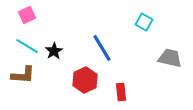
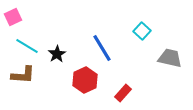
pink square: moved 14 px left, 2 px down
cyan square: moved 2 px left, 9 px down; rotated 12 degrees clockwise
black star: moved 3 px right, 3 px down
red rectangle: moved 2 px right, 1 px down; rotated 48 degrees clockwise
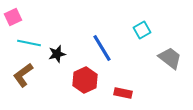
cyan square: moved 1 px up; rotated 18 degrees clockwise
cyan line: moved 2 px right, 3 px up; rotated 20 degrees counterclockwise
black star: rotated 18 degrees clockwise
gray trapezoid: rotated 25 degrees clockwise
brown L-shape: rotated 140 degrees clockwise
red rectangle: rotated 60 degrees clockwise
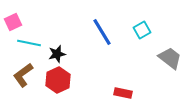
pink square: moved 5 px down
blue line: moved 16 px up
red hexagon: moved 27 px left
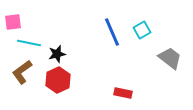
pink square: rotated 18 degrees clockwise
blue line: moved 10 px right; rotated 8 degrees clockwise
brown L-shape: moved 1 px left, 3 px up
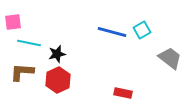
blue line: rotated 52 degrees counterclockwise
brown L-shape: rotated 40 degrees clockwise
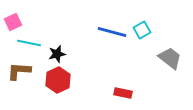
pink square: rotated 18 degrees counterclockwise
brown L-shape: moved 3 px left, 1 px up
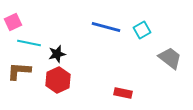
blue line: moved 6 px left, 5 px up
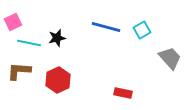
black star: moved 16 px up
gray trapezoid: rotated 10 degrees clockwise
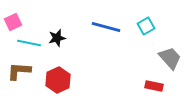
cyan square: moved 4 px right, 4 px up
red rectangle: moved 31 px right, 7 px up
